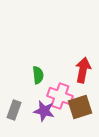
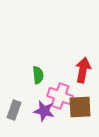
brown square: rotated 15 degrees clockwise
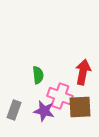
red arrow: moved 2 px down
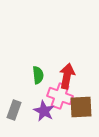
red arrow: moved 16 px left, 4 px down
brown square: moved 1 px right
purple star: rotated 15 degrees clockwise
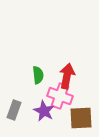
brown square: moved 11 px down
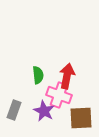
pink cross: moved 1 px left, 1 px up
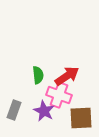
red arrow: rotated 45 degrees clockwise
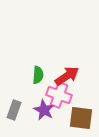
green semicircle: rotated 12 degrees clockwise
purple star: moved 1 px up
brown square: rotated 10 degrees clockwise
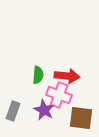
red arrow: rotated 40 degrees clockwise
gray rectangle: moved 1 px left, 1 px down
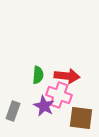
purple star: moved 4 px up
